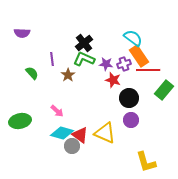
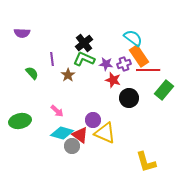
purple circle: moved 38 px left
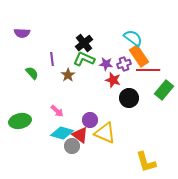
purple circle: moved 3 px left
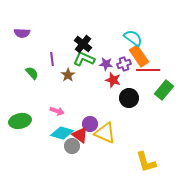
black cross: moved 1 px left, 1 px down; rotated 12 degrees counterclockwise
pink arrow: rotated 24 degrees counterclockwise
purple circle: moved 4 px down
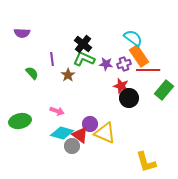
red star: moved 8 px right, 6 px down
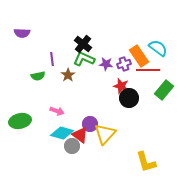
cyan semicircle: moved 25 px right, 10 px down
green semicircle: moved 6 px right, 3 px down; rotated 120 degrees clockwise
yellow triangle: moved 1 px down; rotated 50 degrees clockwise
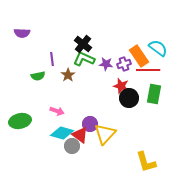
green rectangle: moved 10 px left, 4 px down; rotated 30 degrees counterclockwise
